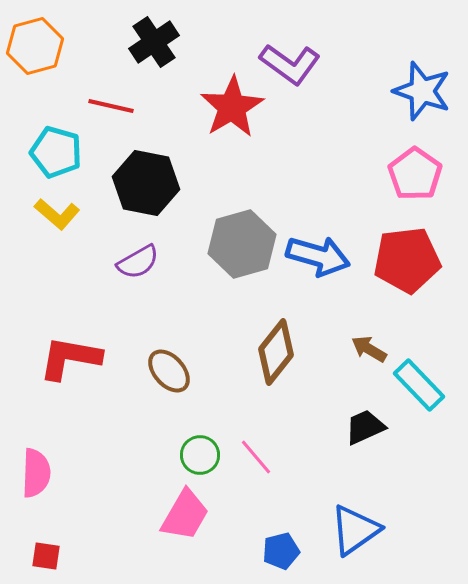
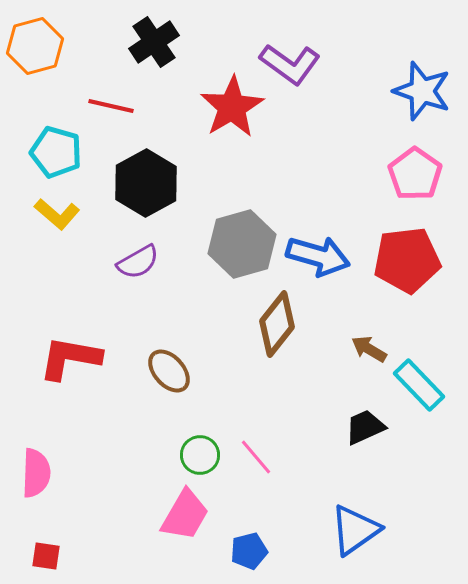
black hexagon: rotated 20 degrees clockwise
brown diamond: moved 1 px right, 28 px up
blue pentagon: moved 32 px left
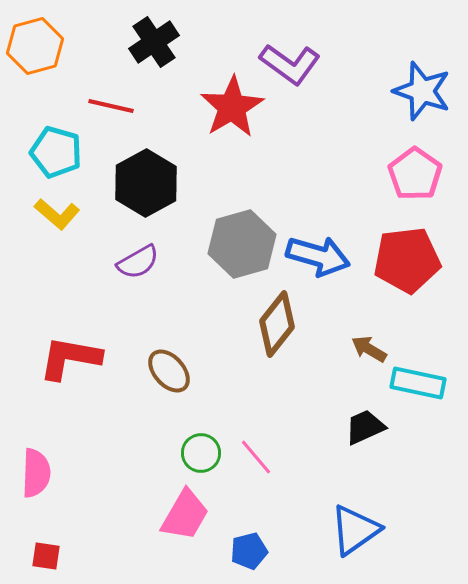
cyan rectangle: moved 1 px left, 2 px up; rotated 34 degrees counterclockwise
green circle: moved 1 px right, 2 px up
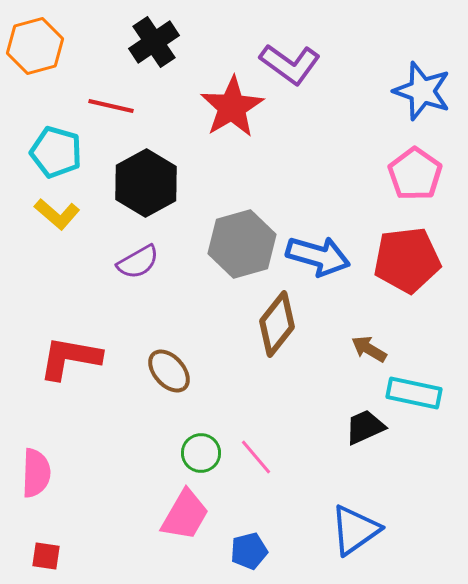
cyan rectangle: moved 4 px left, 10 px down
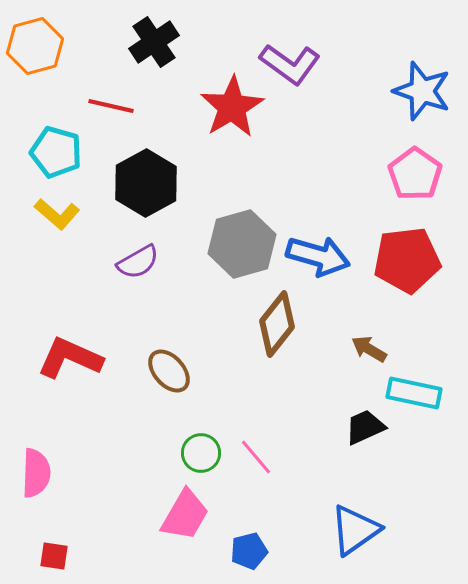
red L-shape: rotated 14 degrees clockwise
red square: moved 8 px right
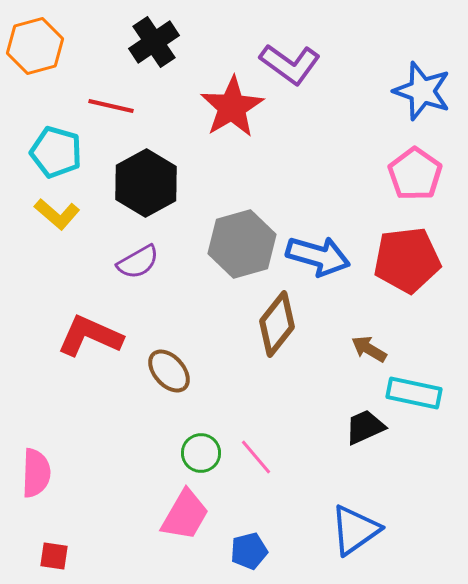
red L-shape: moved 20 px right, 22 px up
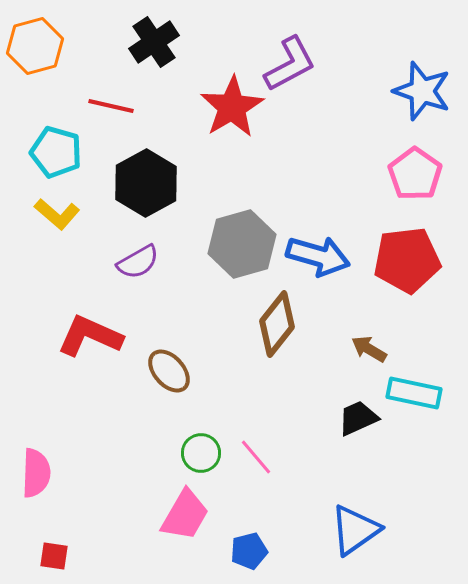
purple L-shape: rotated 64 degrees counterclockwise
black trapezoid: moved 7 px left, 9 px up
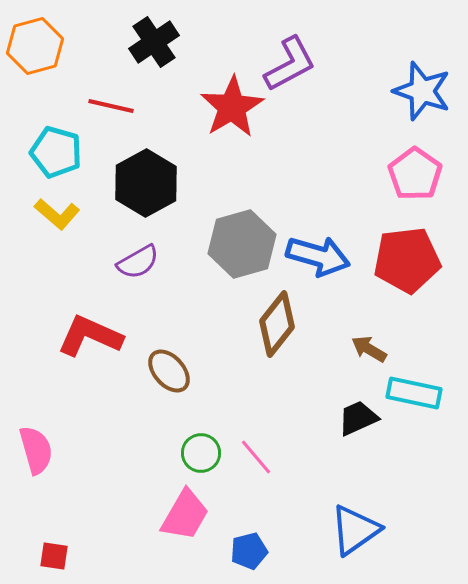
pink semicircle: moved 23 px up; rotated 18 degrees counterclockwise
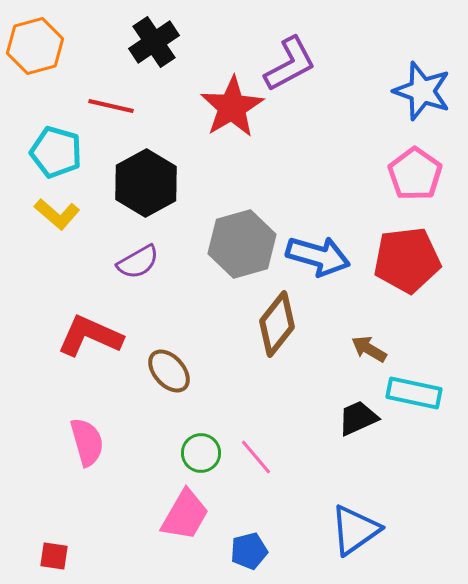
pink semicircle: moved 51 px right, 8 px up
